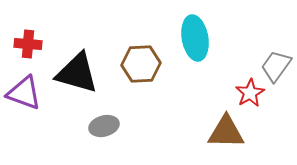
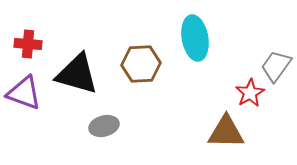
black triangle: moved 1 px down
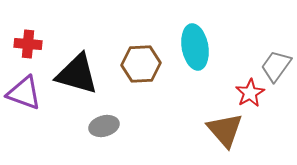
cyan ellipse: moved 9 px down
brown triangle: moved 1 px left, 2 px up; rotated 48 degrees clockwise
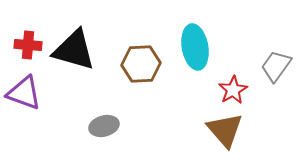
red cross: moved 1 px down
black triangle: moved 3 px left, 24 px up
red star: moved 17 px left, 3 px up
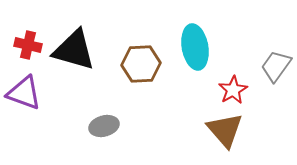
red cross: rotated 8 degrees clockwise
